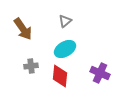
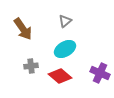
red diamond: rotated 55 degrees counterclockwise
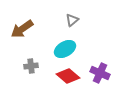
gray triangle: moved 7 px right, 1 px up
brown arrow: moved 1 px left; rotated 90 degrees clockwise
red diamond: moved 8 px right
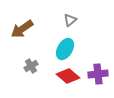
gray triangle: moved 2 px left
cyan ellipse: rotated 30 degrees counterclockwise
gray cross: rotated 24 degrees counterclockwise
purple cross: moved 2 px left, 1 px down; rotated 30 degrees counterclockwise
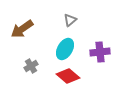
purple cross: moved 2 px right, 22 px up
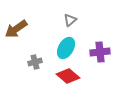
brown arrow: moved 6 px left
cyan ellipse: moved 1 px right, 1 px up
gray cross: moved 4 px right, 4 px up; rotated 16 degrees clockwise
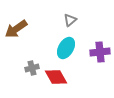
gray cross: moved 3 px left, 6 px down
red diamond: moved 12 px left, 1 px down; rotated 20 degrees clockwise
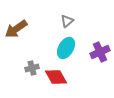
gray triangle: moved 3 px left, 1 px down
purple cross: rotated 18 degrees counterclockwise
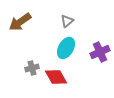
brown arrow: moved 4 px right, 7 px up
